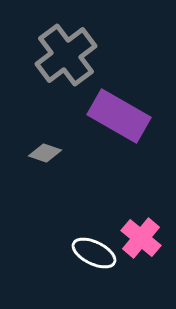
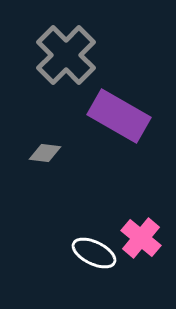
gray cross: rotated 8 degrees counterclockwise
gray diamond: rotated 12 degrees counterclockwise
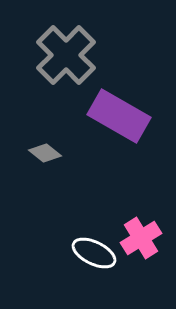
gray diamond: rotated 32 degrees clockwise
pink cross: rotated 18 degrees clockwise
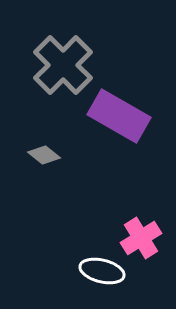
gray cross: moved 3 px left, 10 px down
gray diamond: moved 1 px left, 2 px down
white ellipse: moved 8 px right, 18 px down; rotated 12 degrees counterclockwise
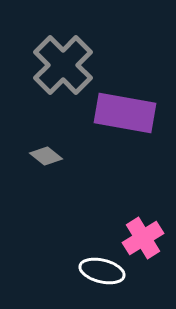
purple rectangle: moved 6 px right, 3 px up; rotated 20 degrees counterclockwise
gray diamond: moved 2 px right, 1 px down
pink cross: moved 2 px right
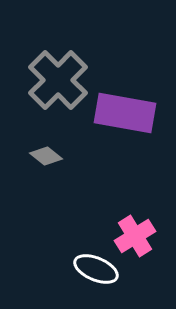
gray cross: moved 5 px left, 15 px down
pink cross: moved 8 px left, 2 px up
white ellipse: moved 6 px left, 2 px up; rotated 9 degrees clockwise
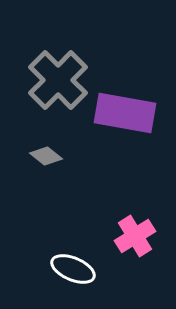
white ellipse: moved 23 px left
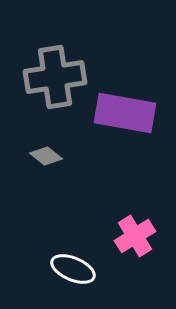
gray cross: moved 3 px left, 3 px up; rotated 36 degrees clockwise
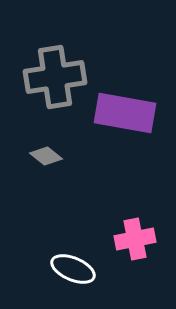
pink cross: moved 3 px down; rotated 21 degrees clockwise
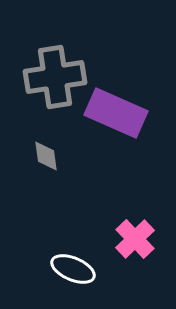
purple rectangle: moved 9 px left; rotated 14 degrees clockwise
gray diamond: rotated 44 degrees clockwise
pink cross: rotated 33 degrees counterclockwise
